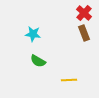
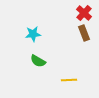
cyan star: rotated 14 degrees counterclockwise
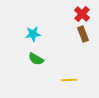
red cross: moved 2 px left, 1 px down
brown rectangle: moved 1 px left, 1 px down
green semicircle: moved 2 px left, 2 px up
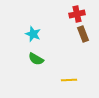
red cross: moved 5 px left; rotated 35 degrees clockwise
cyan star: rotated 28 degrees clockwise
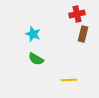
brown rectangle: rotated 35 degrees clockwise
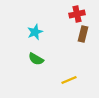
cyan star: moved 2 px right, 2 px up; rotated 28 degrees clockwise
yellow line: rotated 21 degrees counterclockwise
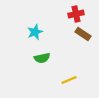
red cross: moved 1 px left
brown rectangle: rotated 70 degrees counterclockwise
green semicircle: moved 6 px right, 1 px up; rotated 42 degrees counterclockwise
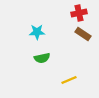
red cross: moved 3 px right, 1 px up
cyan star: moved 2 px right; rotated 21 degrees clockwise
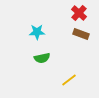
red cross: rotated 35 degrees counterclockwise
brown rectangle: moved 2 px left; rotated 14 degrees counterclockwise
yellow line: rotated 14 degrees counterclockwise
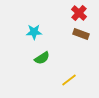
cyan star: moved 3 px left
green semicircle: rotated 21 degrees counterclockwise
